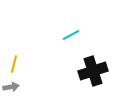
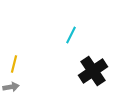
cyan line: rotated 36 degrees counterclockwise
black cross: rotated 16 degrees counterclockwise
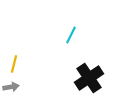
black cross: moved 4 px left, 7 px down
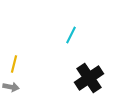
gray arrow: rotated 21 degrees clockwise
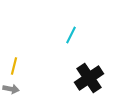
yellow line: moved 2 px down
gray arrow: moved 2 px down
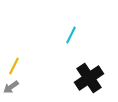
yellow line: rotated 12 degrees clockwise
gray arrow: moved 2 px up; rotated 133 degrees clockwise
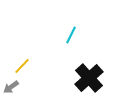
yellow line: moved 8 px right; rotated 18 degrees clockwise
black cross: rotated 8 degrees counterclockwise
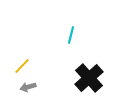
cyan line: rotated 12 degrees counterclockwise
gray arrow: moved 17 px right; rotated 21 degrees clockwise
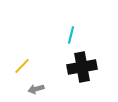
black cross: moved 7 px left, 11 px up; rotated 32 degrees clockwise
gray arrow: moved 8 px right, 2 px down
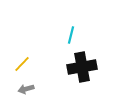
yellow line: moved 2 px up
gray arrow: moved 10 px left
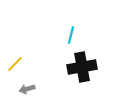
yellow line: moved 7 px left
gray arrow: moved 1 px right
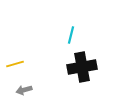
yellow line: rotated 30 degrees clockwise
gray arrow: moved 3 px left, 1 px down
